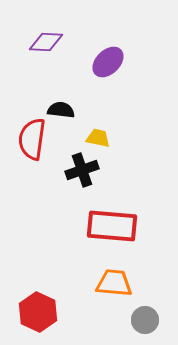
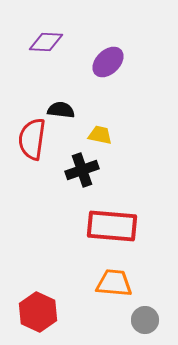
yellow trapezoid: moved 2 px right, 3 px up
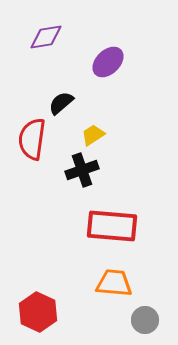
purple diamond: moved 5 px up; rotated 12 degrees counterclockwise
black semicircle: moved 7 px up; rotated 48 degrees counterclockwise
yellow trapezoid: moved 7 px left; rotated 45 degrees counterclockwise
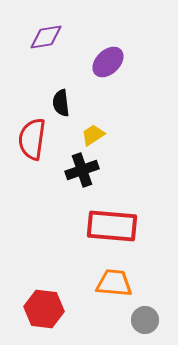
black semicircle: rotated 56 degrees counterclockwise
red hexagon: moved 6 px right, 3 px up; rotated 18 degrees counterclockwise
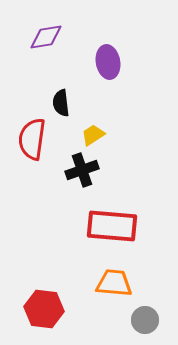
purple ellipse: rotated 56 degrees counterclockwise
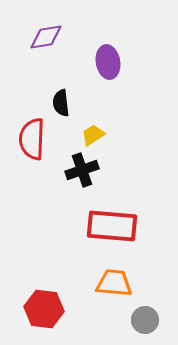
red semicircle: rotated 6 degrees counterclockwise
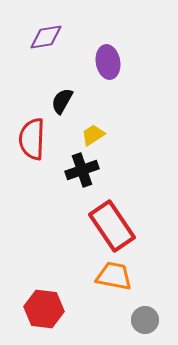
black semicircle: moved 1 px right, 2 px up; rotated 36 degrees clockwise
red rectangle: rotated 51 degrees clockwise
orange trapezoid: moved 7 px up; rotated 6 degrees clockwise
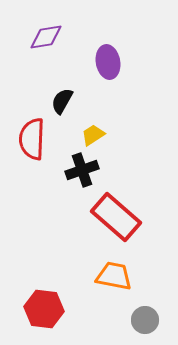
red rectangle: moved 4 px right, 9 px up; rotated 15 degrees counterclockwise
